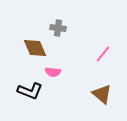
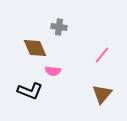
gray cross: moved 1 px right, 1 px up
pink line: moved 1 px left, 1 px down
pink semicircle: moved 1 px up
brown triangle: rotated 30 degrees clockwise
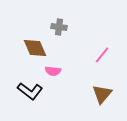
black L-shape: rotated 15 degrees clockwise
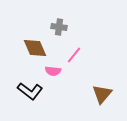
pink line: moved 28 px left
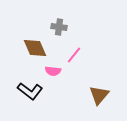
brown triangle: moved 3 px left, 1 px down
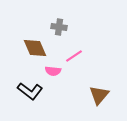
pink line: moved 1 px down; rotated 18 degrees clockwise
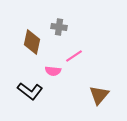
brown diamond: moved 3 px left, 6 px up; rotated 35 degrees clockwise
